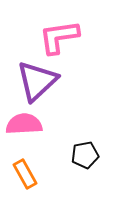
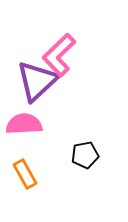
pink L-shape: moved 18 px down; rotated 36 degrees counterclockwise
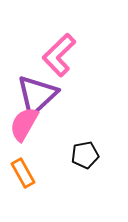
purple triangle: moved 14 px down
pink semicircle: rotated 57 degrees counterclockwise
orange rectangle: moved 2 px left, 1 px up
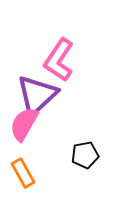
pink L-shape: moved 5 px down; rotated 12 degrees counterclockwise
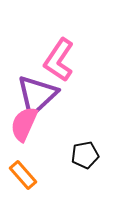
pink semicircle: rotated 6 degrees counterclockwise
orange rectangle: moved 2 px down; rotated 12 degrees counterclockwise
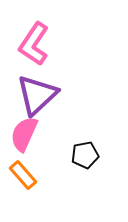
pink L-shape: moved 25 px left, 16 px up
pink semicircle: moved 10 px down
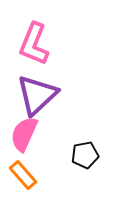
pink L-shape: rotated 12 degrees counterclockwise
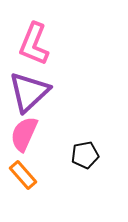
purple triangle: moved 8 px left, 3 px up
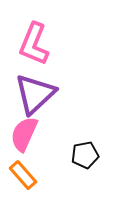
purple triangle: moved 6 px right, 2 px down
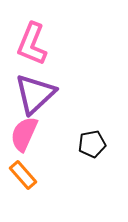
pink L-shape: moved 2 px left
black pentagon: moved 7 px right, 11 px up
